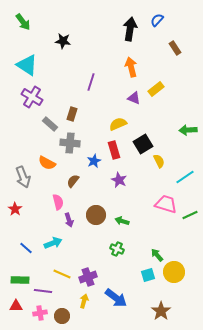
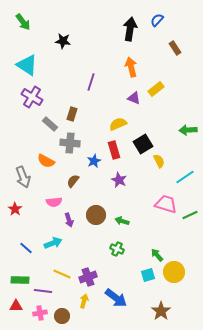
orange semicircle at (47, 163): moved 1 px left, 2 px up
pink semicircle at (58, 202): moved 4 px left; rotated 98 degrees clockwise
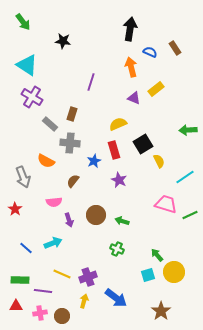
blue semicircle at (157, 20): moved 7 px left, 32 px down; rotated 72 degrees clockwise
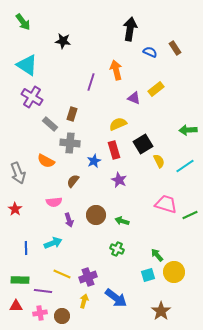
orange arrow at (131, 67): moved 15 px left, 3 px down
gray arrow at (23, 177): moved 5 px left, 4 px up
cyan line at (185, 177): moved 11 px up
blue line at (26, 248): rotated 48 degrees clockwise
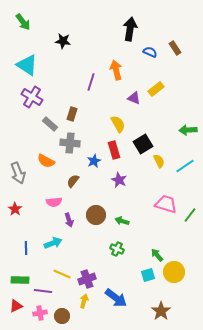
yellow semicircle at (118, 124): rotated 84 degrees clockwise
green line at (190, 215): rotated 28 degrees counterclockwise
purple cross at (88, 277): moved 1 px left, 2 px down
red triangle at (16, 306): rotated 24 degrees counterclockwise
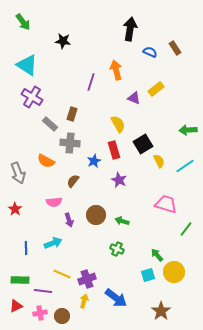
green line at (190, 215): moved 4 px left, 14 px down
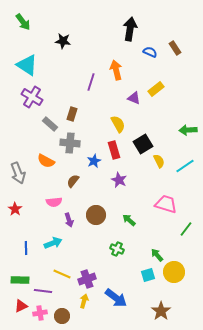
green arrow at (122, 221): moved 7 px right, 1 px up; rotated 24 degrees clockwise
red triangle at (16, 306): moved 5 px right
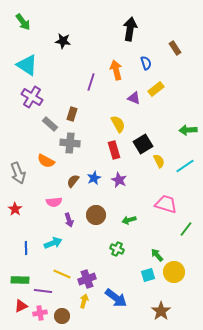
blue semicircle at (150, 52): moved 4 px left, 11 px down; rotated 48 degrees clockwise
blue star at (94, 161): moved 17 px down
green arrow at (129, 220): rotated 56 degrees counterclockwise
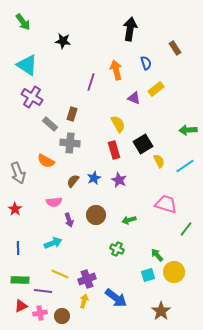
blue line at (26, 248): moved 8 px left
yellow line at (62, 274): moved 2 px left
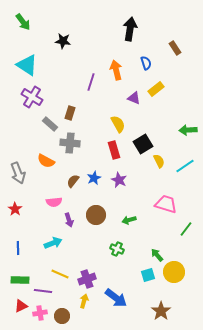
brown rectangle at (72, 114): moved 2 px left, 1 px up
